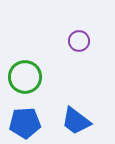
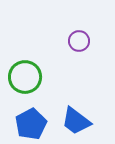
blue pentagon: moved 6 px right, 1 px down; rotated 24 degrees counterclockwise
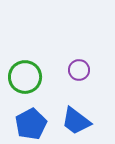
purple circle: moved 29 px down
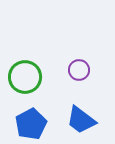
blue trapezoid: moved 5 px right, 1 px up
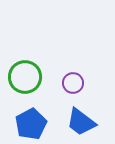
purple circle: moved 6 px left, 13 px down
blue trapezoid: moved 2 px down
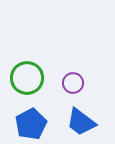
green circle: moved 2 px right, 1 px down
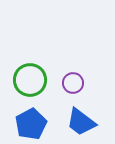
green circle: moved 3 px right, 2 px down
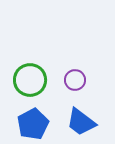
purple circle: moved 2 px right, 3 px up
blue pentagon: moved 2 px right
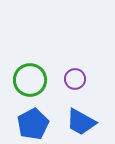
purple circle: moved 1 px up
blue trapezoid: rotated 8 degrees counterclockwise
